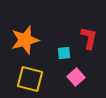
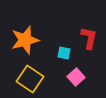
cyan square: rotated 16 degrees clockwise
yellow square: rotated 20 degrees clockwise
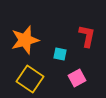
red L-shape: moved 2 px left, 2 px up
cyan square: moved 4 px left, 1 px down
pink square: moved 1 px right, 1 px down; rotated 12 degrees clockwise
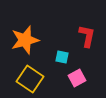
cyan square: moved 2 px right, 3 px down
